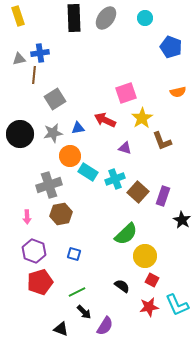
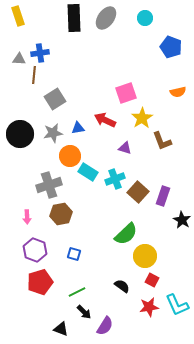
gray triangle: rotated 16 degrees clockwise
purple hexagon: moved 1 px right, 1 px up
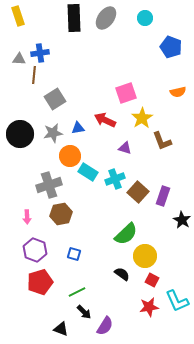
black semicircle: moved 12 px up
cyan L-shape: moved 4 px up
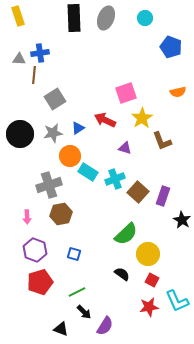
gray ellipse: rotated 15 degrees counterclockwise
blue triangle: rotated 24 degrees counterclockwise
yellow circle: moved 3 px right, 2 px up
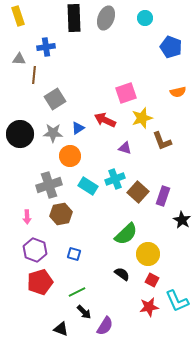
blue cross: moved 6 px right, 6 px up
yellow star: rotated 15 degrees clockwise
gray star: rotated 12 degrees clockwise
cyan rectangle: moved 14 px down
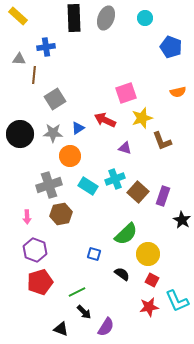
yellow rectangle: rotated 30 degrees counterclockwise
blue square: moved 20 px right
purple semicircle: moved 1 px right, 1 px down
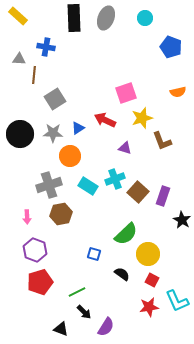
blue cross: rotated 18 degrees clockwise
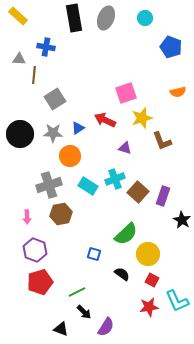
black rectangle: rotated 8 degrees counterclockwise
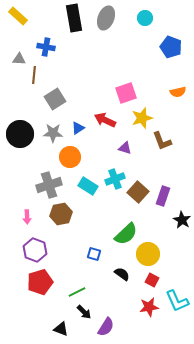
orange circle: moved 1 px down
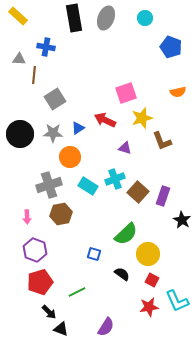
black arrow: moved 35 px left
